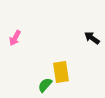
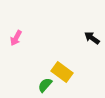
pink arrow: moved 1 px right
yellow rectangle: moved 1 px right; rotated 45 degrees counterclockwise
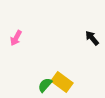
black arrow: rotated 14 degrees clockwise
yellow rectangle: moved 10 px down
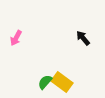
black arrow: moved 9 px left
green semicircle: moved 3 px up
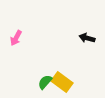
black arrow: moved 4 px right; rotated 35 degrees counterclockwise
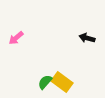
pink arrow: rotated 21 degrees clockwise
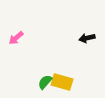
black arrow: rotated 28 degrees counterclockwise
yellow rectangle: rotated 20 degrees counterclockwise
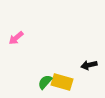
black arrow: moved 2 px right, 27 px down
